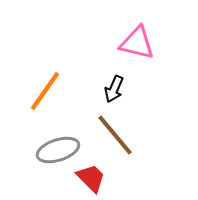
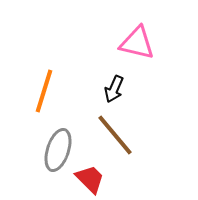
orange line: moved 1 px left; rotated 18 degrees counterclockwise
gray ellipse: rotated 54 degrees counterclockwise
red trapezoid: moved 1 px left, 1 px down
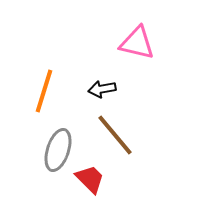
black arrow: moved 12 px left; rotated 56 degrees clockwise
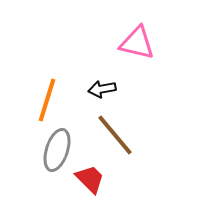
orange line: moved 3 px right, 9 px down
gray ellipse: moved 1 px left
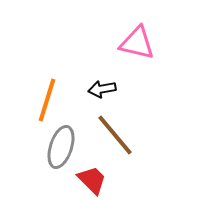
gray ellipse: moved 4 px right, 3 px up
red trapezoid: moved 2 px right, 1 px down
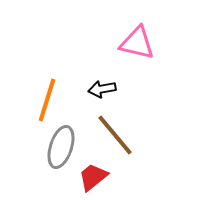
red trapezoid: moved 1 px right, 3 px up; rotated 84 degrees counterclockwise
